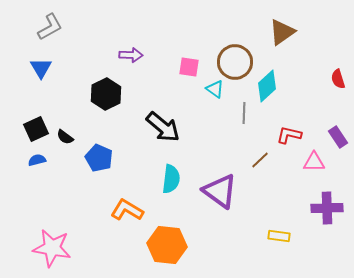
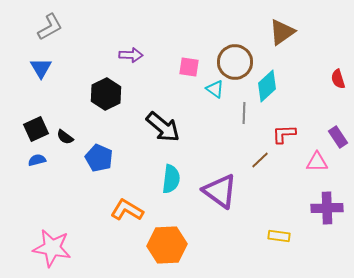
red L-shape: moved 5 px left, 1 px up; rotated 15 degrees counterclockwise
pink triangle: moved 3 px right
orange hexagon: rotated 9 degrees counterclockwise
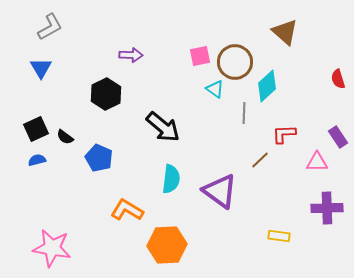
brown triangle: moved 3 px right; rotated 44 degrees counterclockwise
pink square: moved 11 px right, 11 px up; rotated 20 degrees counterclockwise
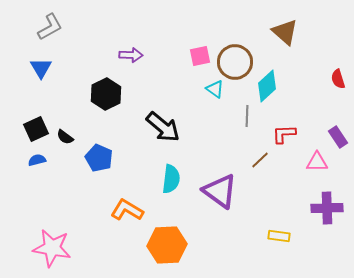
gray line: moved 3 px right, 3 px down
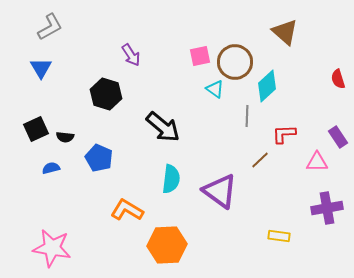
purple arrow: rotated 55 degrees clockwise
black hexagon: rotated 16 degrees counterclockwise
black semicircle: rotated 30 degrees counterclockwise
blue semicircle: moved 14 px right, 8 px down
purple cross: rotated 8 degrees counterclockwise
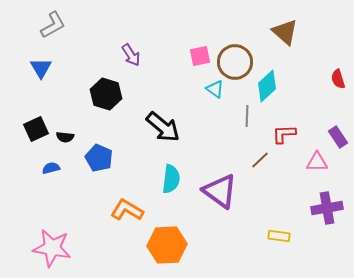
gray L-shape: moved 3 px right, 2 px up
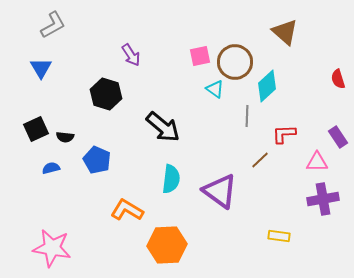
blue pentagon: moved 2 px left, 2 px down
purple cross: moved 4 px left, 9 px up
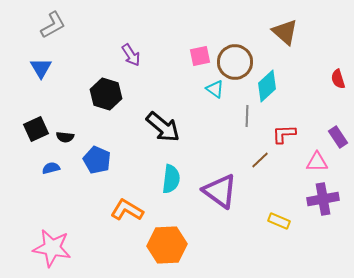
yellow rectangle: moved 15 px up; rotated 15 degrees clockwise
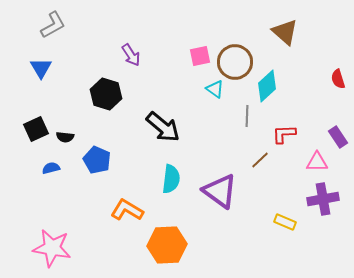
yellow rectangle: moved 6 px right, 1 px down
